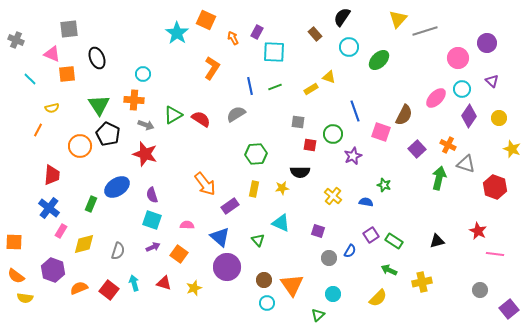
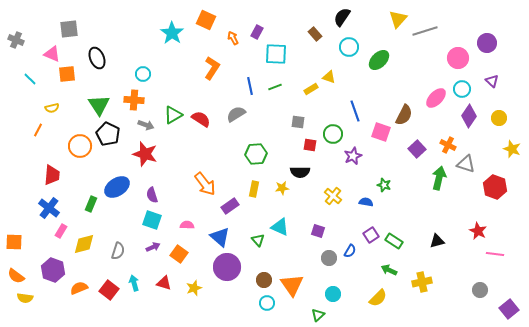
cyan star at (177, 33): moved 5 px left
cyan square at (274, 52): moved 2 px right, 2 px down
cyan triangle at (281, 223): moved 1 px left, 4 px down
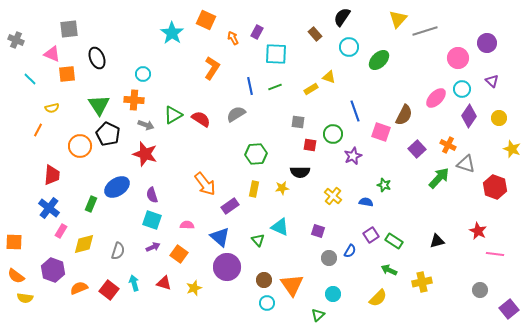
green arrow at (439, 178): rotated 30 degrees clockwise
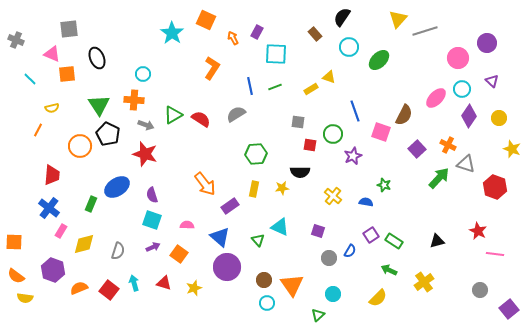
yellow cross at (422, 282): moved 2 px right; rotated 24 degrees counterclockwise
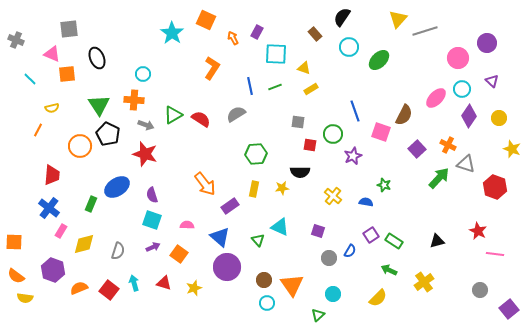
yellow triangle at (329, 77): moved 25 px left, 9 px up
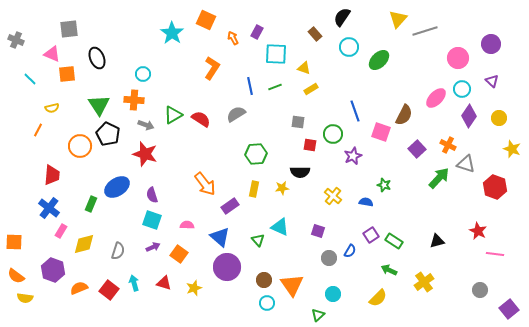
purple circle at (487, 43): moved 4 px right, 1 px down
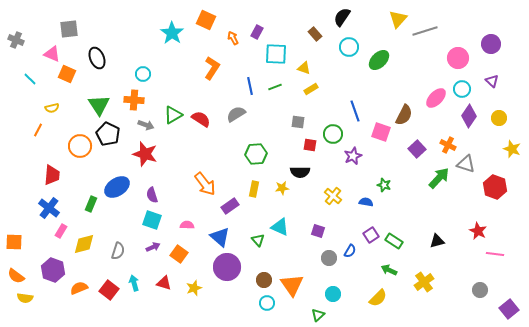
orange square at (67, 74): rotated 30 degrees clockwise
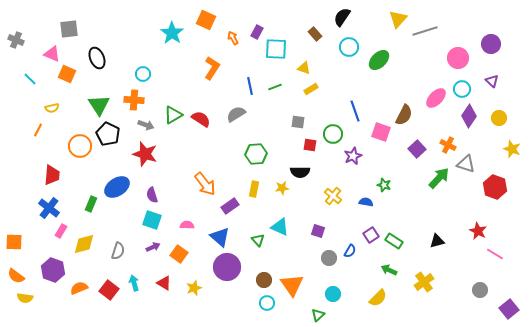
cyan square at (276, 54): moved 5 px up
pink line at (495, 254): rotated 24 degrees clockwise
red triangle at (164, 283): rotated 14 degrees clockwise
